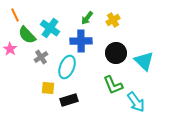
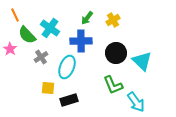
cyan triangle: moved 2 px left
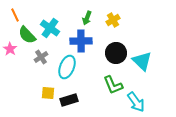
green arrow: rotated 16 degrees counterclockwise
yellow square: moved 5 px down
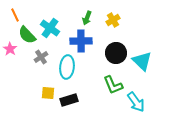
cyan ellipse: rotated 15 degrees counterclockwise
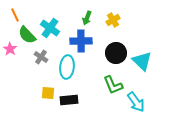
gray cross: rotated 24 degrees counterclockwise
black rectangle: rotated 12 degrees clockwise
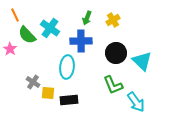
gray cross: moved 8 px left, 25 px down
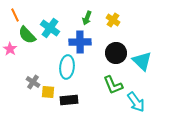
yellow cross: rotated 24 degrees counterclockwise
blue cross: moved 1 px left, 1 px down
yellow square: moved 1 px up
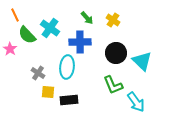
green arrow: rotated 64 degrees counterclockwise
gray cross: moved 5 px right, 9 px up
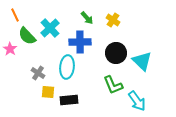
cyan cross: rotated 12 degrees clockwise
green semicircle: moved 1 px down
cyan arrow: moved 1 px right, 1 px up
